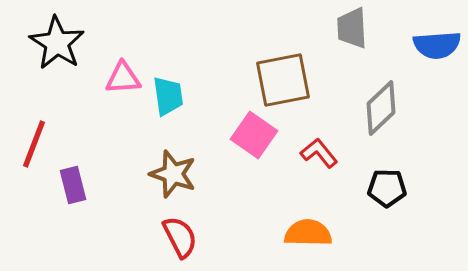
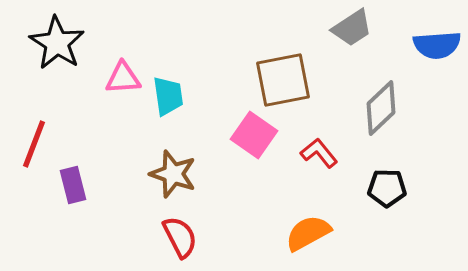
gray trapezoid: rotated 120 degrees counterclockwise
orange semicircle: rotated 30 degrees counterclockwise
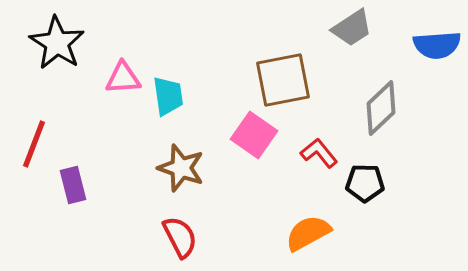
brown star: moved 8 px right, 6 px up
black pentagon: moved 22 px left, 5 px up
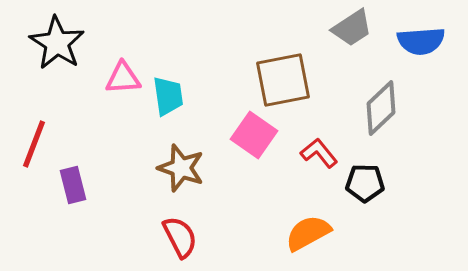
blue semicircle: moved 16 px left, 4 px up
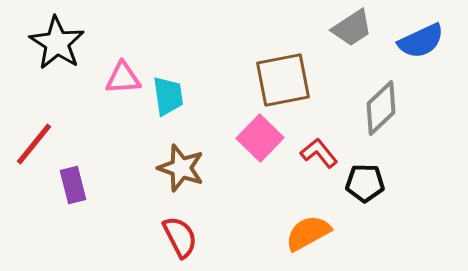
blue semicircle: rotated 21 degrees counterclockwise
pink square: moved 6 px right, 3 px down; rotated 9 degrees clockwise
red line: rotated 18 degrees clockwise
